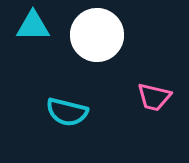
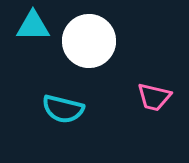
white circle: moved 8 px left, 6 px down
cyan semicircle: moved 4 px left, 3 px up
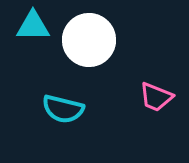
white circle: moved 1 px up
pink trapezoid: moved 2 px right; rotated 9 degrees clockwise
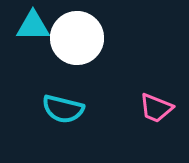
white circle: moved 12 px left, 2 px up
pink trapezoid: moved 11 px down
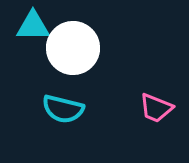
white circle: moved 4 px left, 10 px down
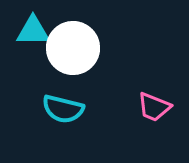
cyan triangle: moved 5 px down
pink trapezoid: moved 2 px left, 1 px up
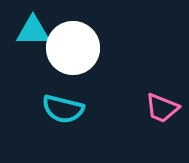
pink trapezoid: moved 8 px right, 1 px down
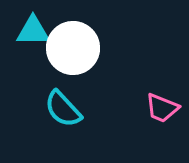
cyan semicircle: rotated 33 degrees clockwise
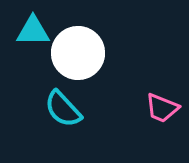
white circle: moved 5 px right, 5 px down
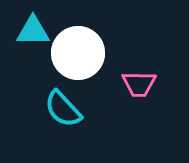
pink trapezoid: moved 23 px left, 24 px up; rotated 21 degrees counterclockwise
